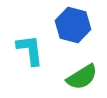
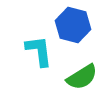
cyan L-shape: moved 9 px right, 1 px down
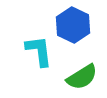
blue hexagon: rotated 12 degrees clockwise
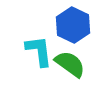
green semicircle: moved 12 px left, 13 px up; rotated 112 degrees counterclockwise
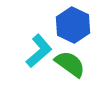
cyan L-shape: rotated 56 degrees clockwise
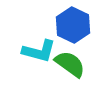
cyan L-shape: rotated 56 degrees clockwise
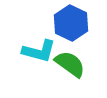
blue hexagon: moved 2 px left, 2 px up
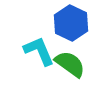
cyan L-shape: rotated 128 degrees counterclockwise
